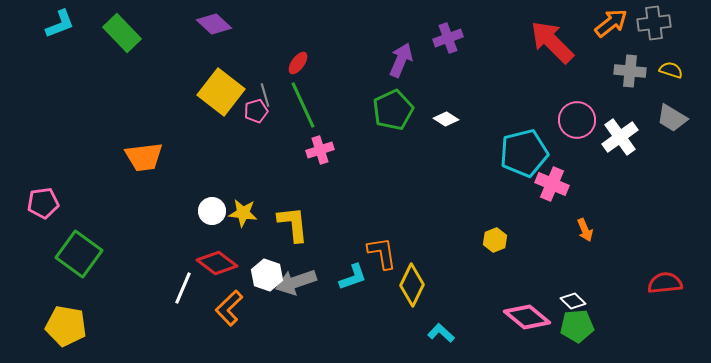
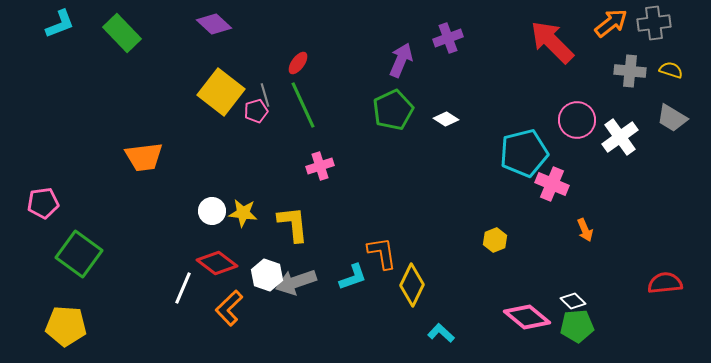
pink cross at (320, 150): moved 16 px down
yellow pentagon at (66, 326): rotated 6 degrees counterclockwise
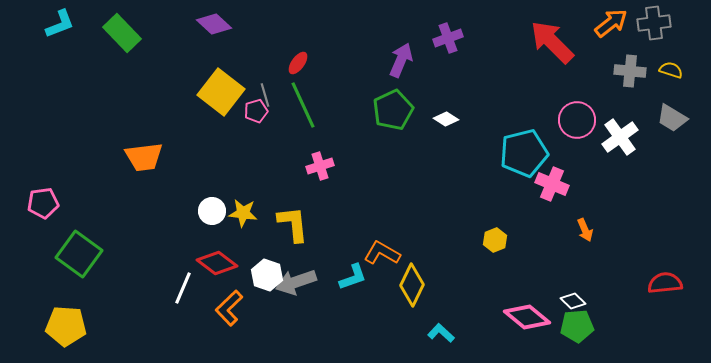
orange L-shape at (382, 253): rotated 51 degrees counterclockwise
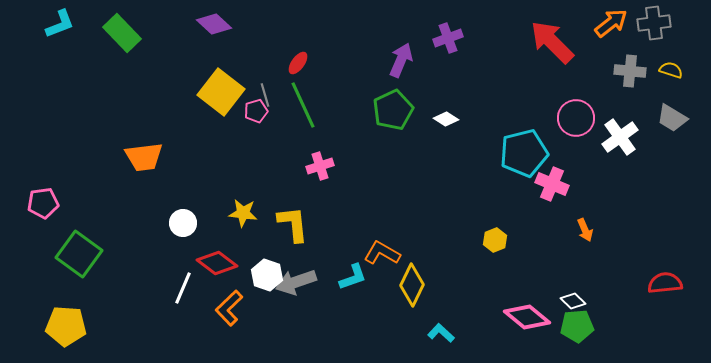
pink circle at (577, 120): moved 1 px left, 2 px up
white circle at (212, 211): moved 29 px left, 12 px down
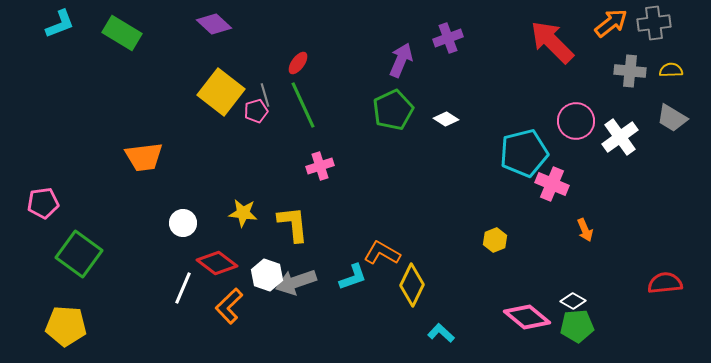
green rectangle at (122, 33): rotated 15 degrees counterclockwise
yellow semicircle at (671, 70): rotated 20 degrees counterclockwise
pink circle at (576, 118): moved 3 px down
white diamond at (573, 301): rotated 15 degrees counterclockwise
orange L-shape at (229, 308): moved 2 px up
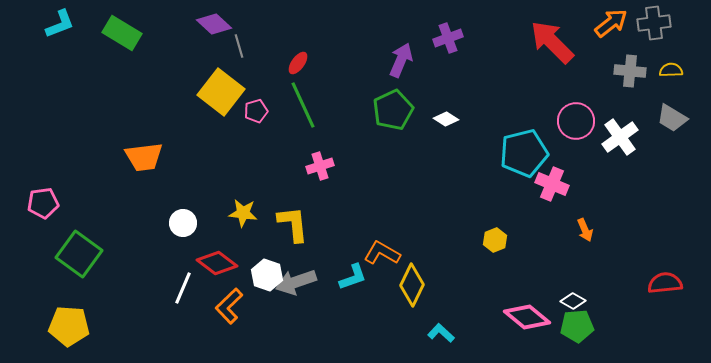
gray line at (265, 95): moved 26 px left, 49 px up
yellow pentagon at (66, 326): moved 3 px right
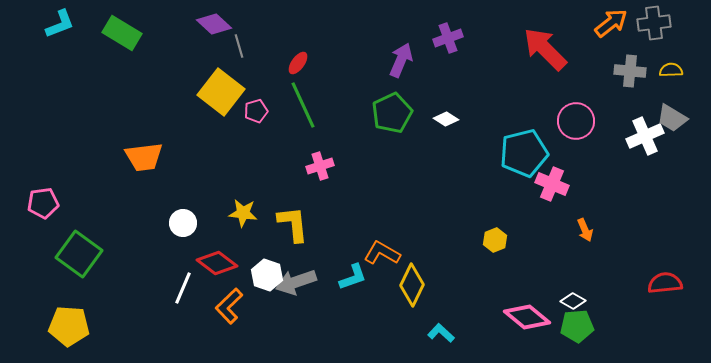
red arrow at (552, 42): moved 7 px left, 7 px down
green pentagon at (393, 110): moved 1 px left, 3 px down
white cross at (620, 137): moved 25 px right, 1 px up; rotated 12 degrees clockwise
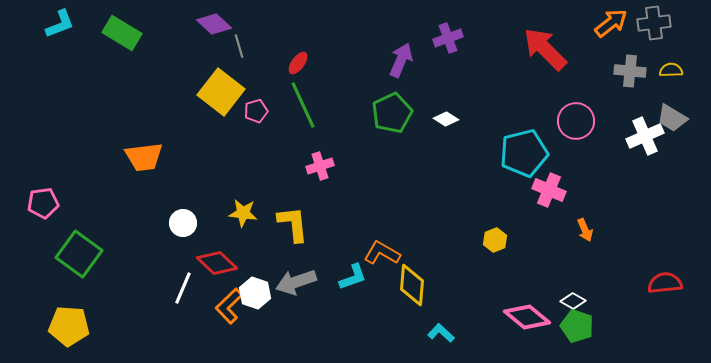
pink cross at (552, 184): moved 3 px left, 6 px down
red diamond at (217, 263): rotated 6 degrees clockwise
white hexagon at (267, 275): moved 12 px left, 18 px down
yellow diamond at (412, 285): rotated 21 degrees counterclockwise
green pentagon at (577, 326): rotated 24 degrees clockwise
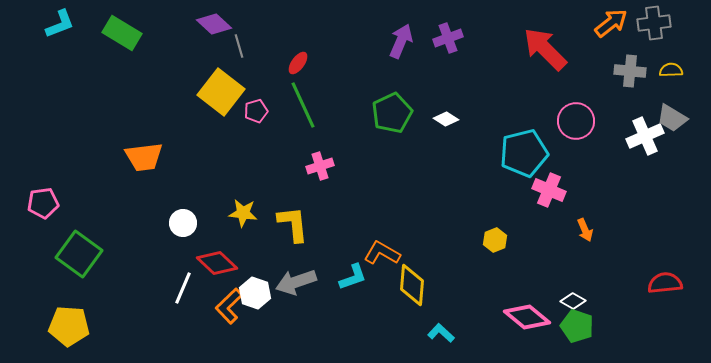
purple arrow at (401, 60): moved 19 px up
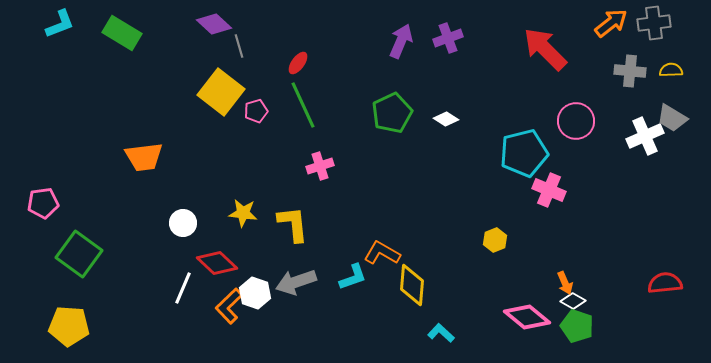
orange arrow at (585, 230): moved 20 px left, 53 px down
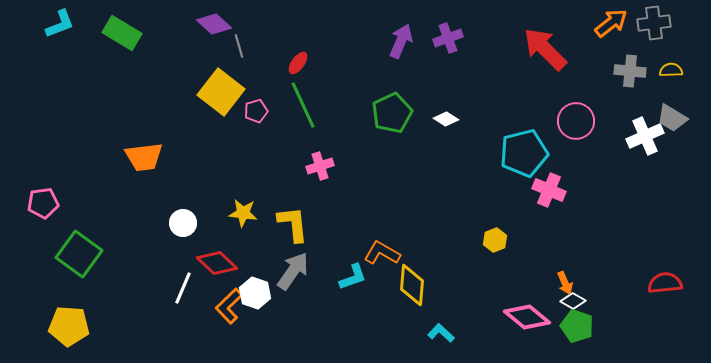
gray arrow at (296, 282): moved 3 px left, 11 px up; rotated 144 degrees clockwise
